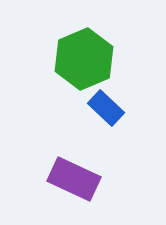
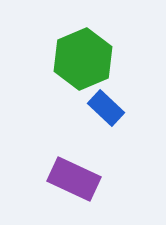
green hexagon: moved 1 px left
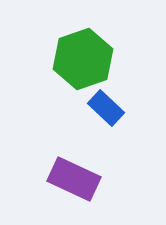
green hexagon: rotated 4 degrees clockwise
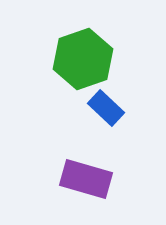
purple rectangle: moved 12 px right; rotated 9 degrees counterclockwise
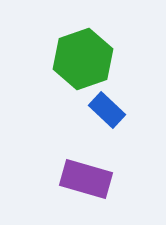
blue rectangle: moved 1 px right, 2 px down
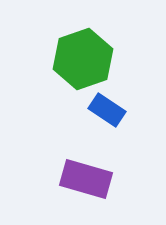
blue rectangle: rotated 9 degrees counterclockwise
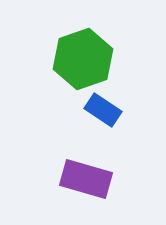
blue rectangle: moved 4 px left
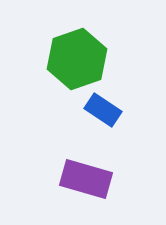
green hexagon: moved 6 px left
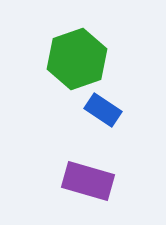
purple rectangle: moved 2 px right, 2 px down
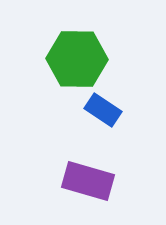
green hexagon: rotated 20 degrees clockwise
